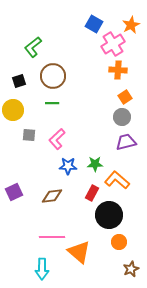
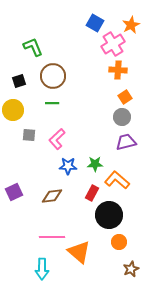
blue square: moved 1 px right, 1 px up
green L-shape: rotated 105 degrees clockwise
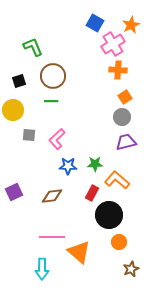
green line: moved 1 px left, 2 px up
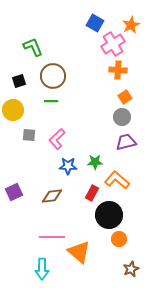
green star: moved 2 px up
orange circle: moved 3 px up
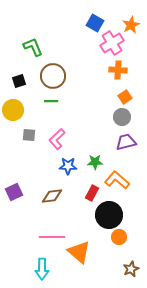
pink cross: moved 1 px left, 1 px up
orange circle: moved 2 px up
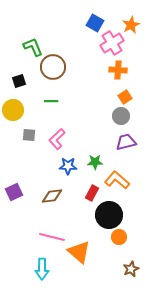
brown circle: moved 9 px up
gray circle: moved 1 px left, 1 px up
pink line: rotated 15 degrees clockwise
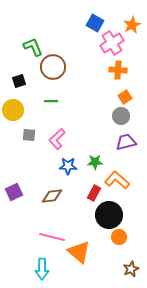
orange star: moved 1 px right
red rectangle: moved 2 px right
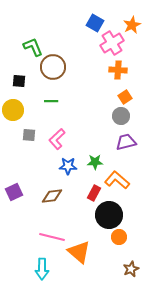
black square: rotated 24 degrees clockwise
